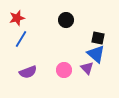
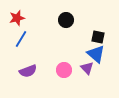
black square: moved 1 px up
purple semicircle: moved 1 px up
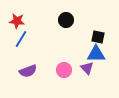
red star: moved 3 px down; rotated 21 degrees clockwise
blue triangle: rotated 42 degrees counterclockwise
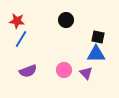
purple triangle: moved 1 px left, 5 px down
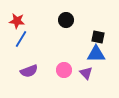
purple semicircle: moved 1 px right
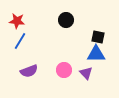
blue line: moved 1 px left, 2 px down
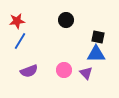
red star: rotated 14 degrees counterclockwise
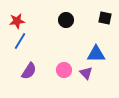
black square: moved 7 px right, 19 px up
purple semicircle: rotated 36 degrees counterclockwise
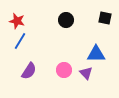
red star: rotated 21 degrees clockwise
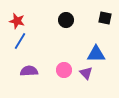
purple semicircle: rotated 126 degrees counterclockwise
